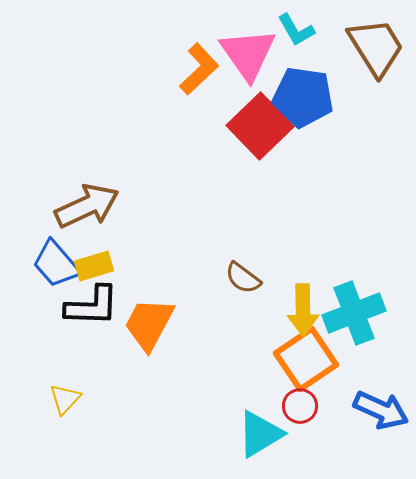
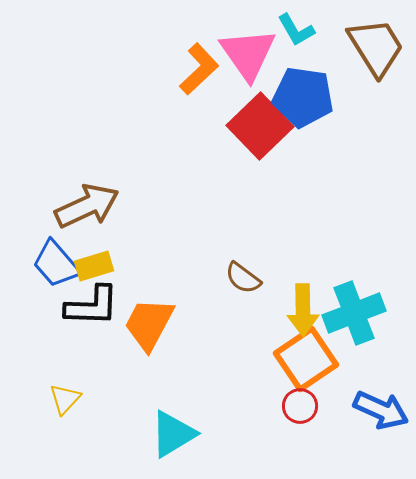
cyan triangle: moved 87 px left
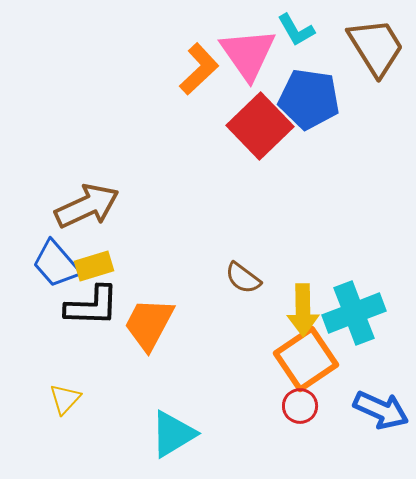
blue pentagon: moved 6 px right, 2 px down
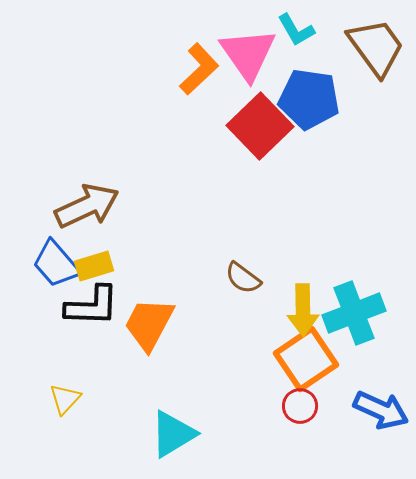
brown trapezoid: rotated 4 degrees counterclockwise
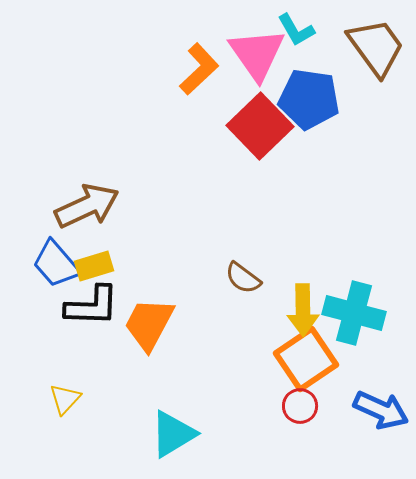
pink triangle: moved 9 px right
cyan cross: rotated 36 degrees clockwise
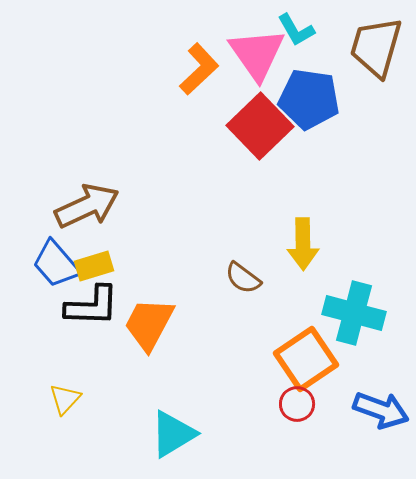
brown trapezoid: rotated 128 degrees counterclockwise
yellow arrow: moved 66 px up
red circle: moved 3 px left, 2 px up
blue arrow: rotated 4 degrees counterclockwise
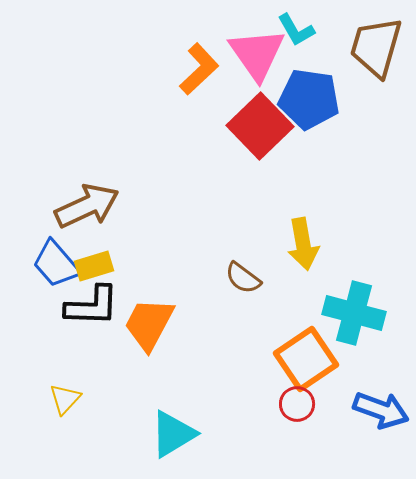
yellow arrow: rotated 9 degrees counterclockwise
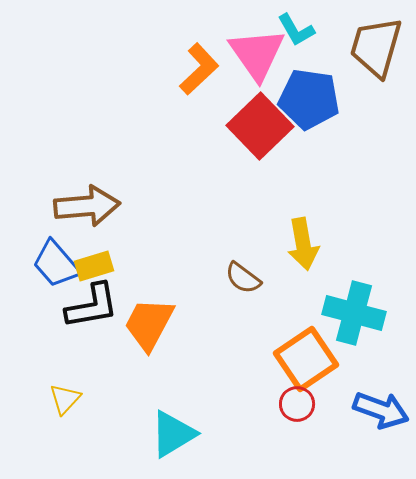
brown arrow: rotated 20 degrees clockwise
black L-shape: rotated 12 degrees counterclockwise
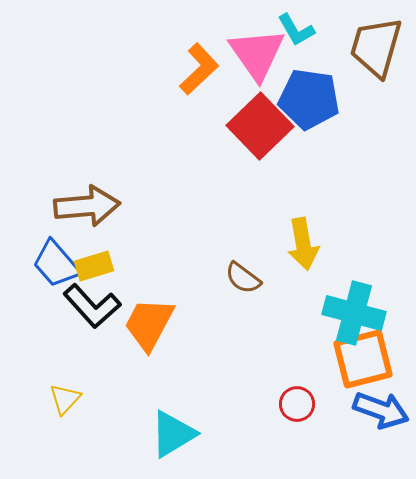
black L-shape: rotated 58 degrees clockwise
orange square: moved 57 px right; rotated 20 degrees clockwise
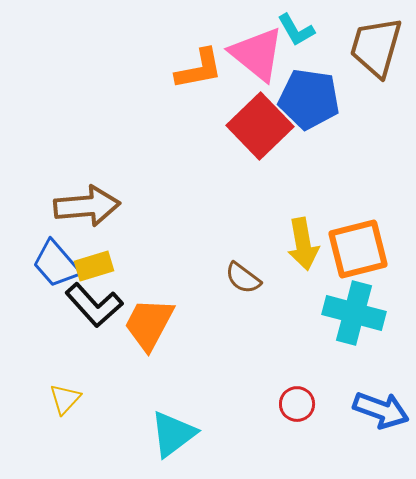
pink triangle: rotated 16 degrees counterclockwise
orange L-shape: rotated 32 degrees clockwise
black L-shape: moved 2 px right, 1 px up
orange square: moved 5 px left, 110 px up
cyan triangle: rotated 6 degrees counterclockwise
